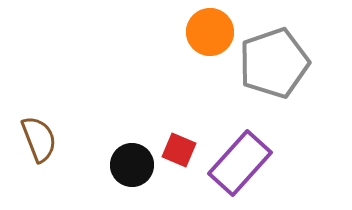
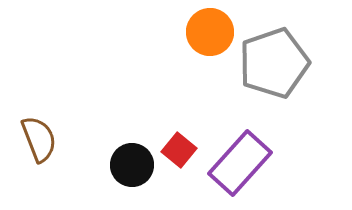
red square: rotated 16 degrees clockwise
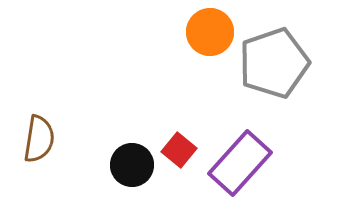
brown semicircle: rotated 30 degrees clockwise
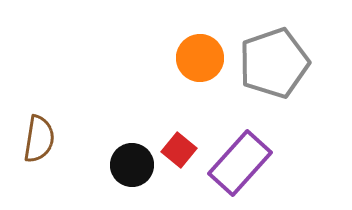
orange circle: moved 10 px left, 26 px down
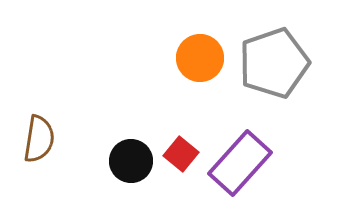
red square: moved 2 px right, 4 px down
black circle: moved 1 px left, 4 px up
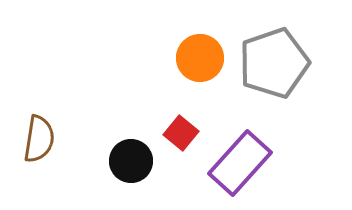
red square: moved 21 px up
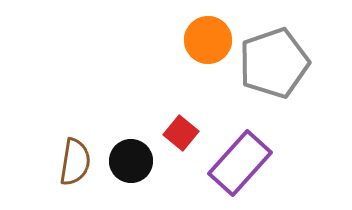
orange circle: moved 8 px right, 18 px up
brown semicircle: moved 36 px right, 23 px down
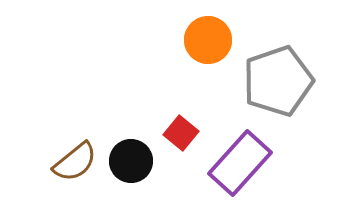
gray pentagon: moved 4 px right, 18 px down
brown semicircle: rotated 42 degrees clockwise
